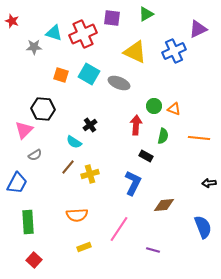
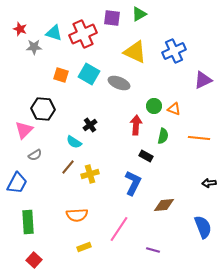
green triangle: moved 7 px left
red star: moved 8 px right, 8 px down
purple triangle: moved 5 px right, 51 px down
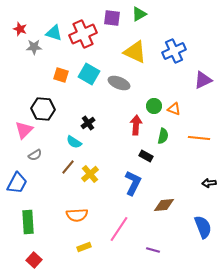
black cross: moved 2 px left, 2 px up
yellow cross: rotated 24 degrees counterclockwise
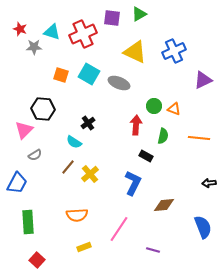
cyan triangle: moved 2 px left, 1 px up
red square: moved 3 px right
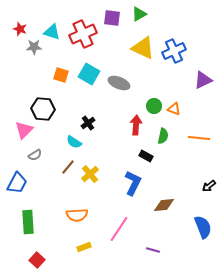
yellow triangle: moved 8 px right, 4 px up
black arrow: moved 3 px down; rotated 32 degrees counterclockwise
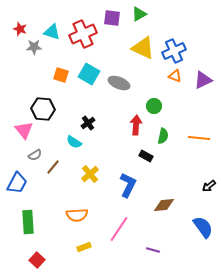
orange triangle: moved 1 px right, 33 px up
pink triangle: rotated 24 degrees counterclockwise
brown line: moved 15 px left
blue L-shape: moved 5 px left, 2 px down
blue semicircle: rotated 15 degrees counterclockwise
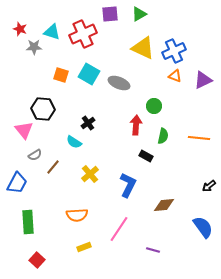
purple square: moved 2 px left, 4 px up; rotated 12 degrees counterclockwise
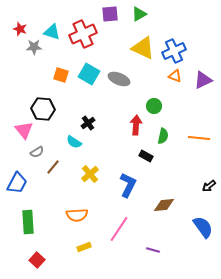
gray ellipse: moved 4 px up
gray semicircle: moved 2 px right, 3 px up
